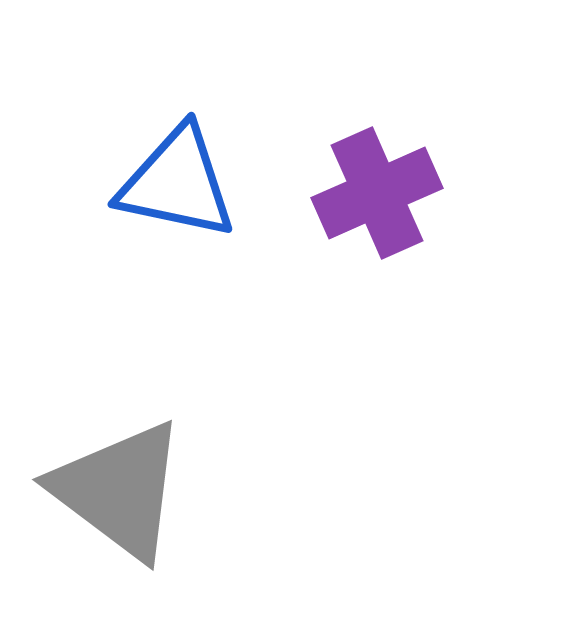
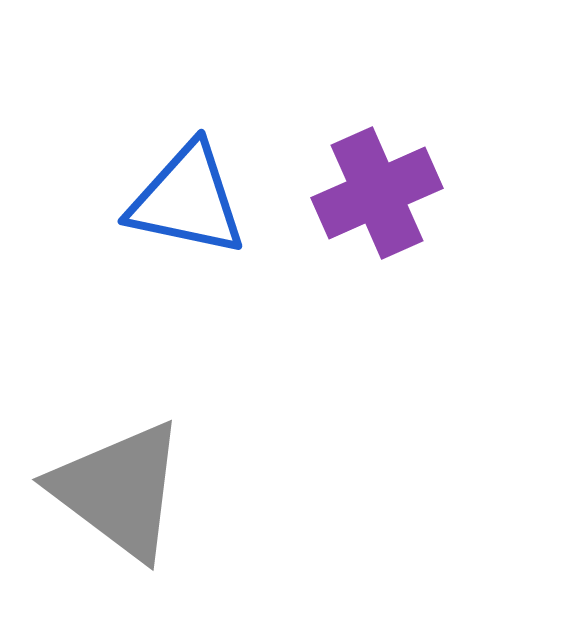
blue triangle: moved 10 px right, 17 px down
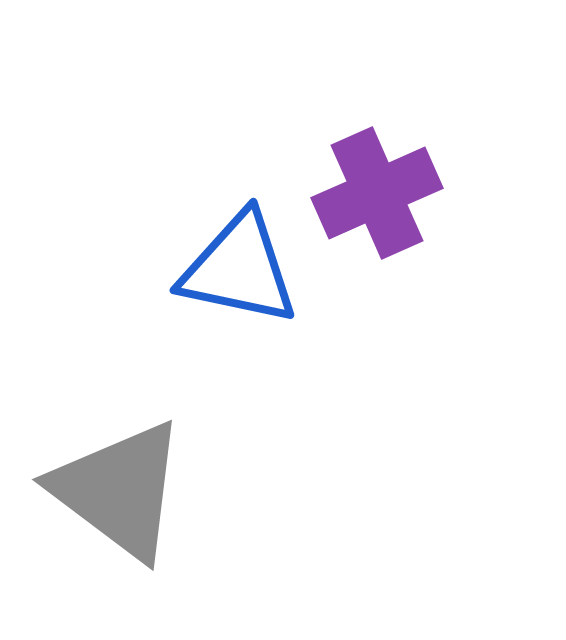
blue triangle: moved 52 px right, 69 px down
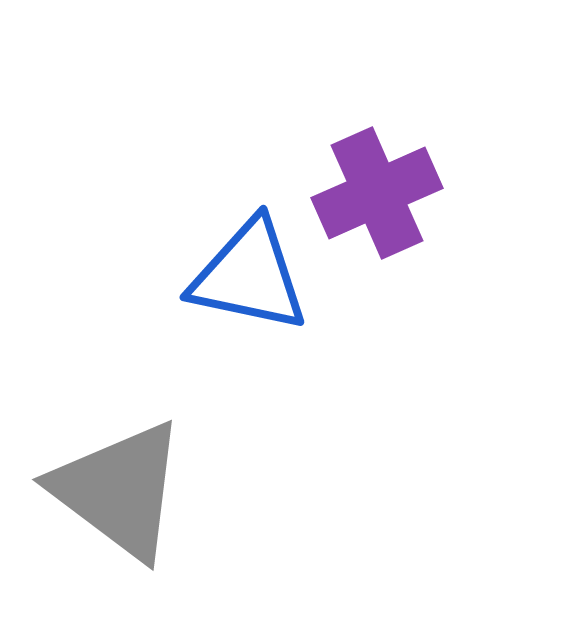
blue triangle: moved 10 px right, 7 px down
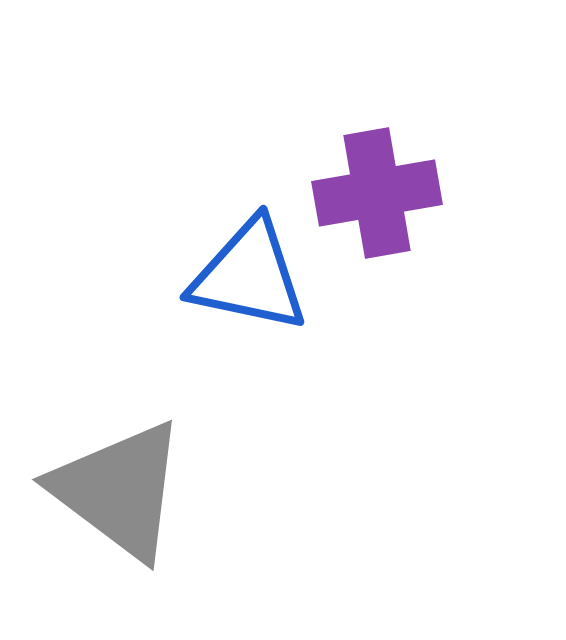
purple cross: rotated 14 degrees clockwise
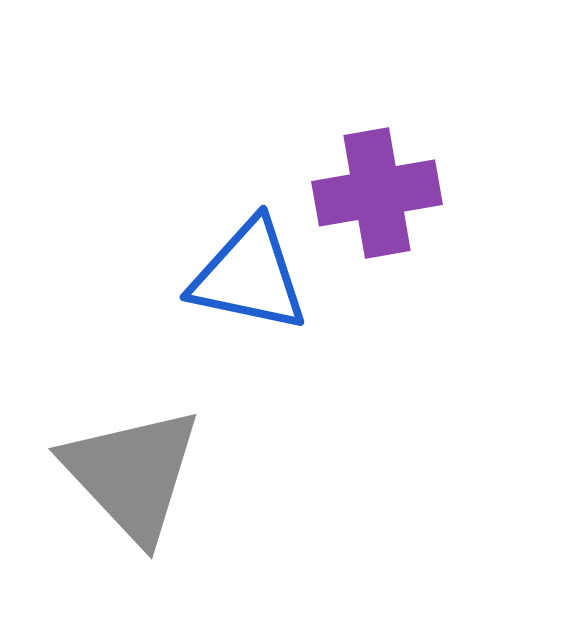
gray triangle: moved 13 px right, 16 px up; rotated 10 degrees clockwise
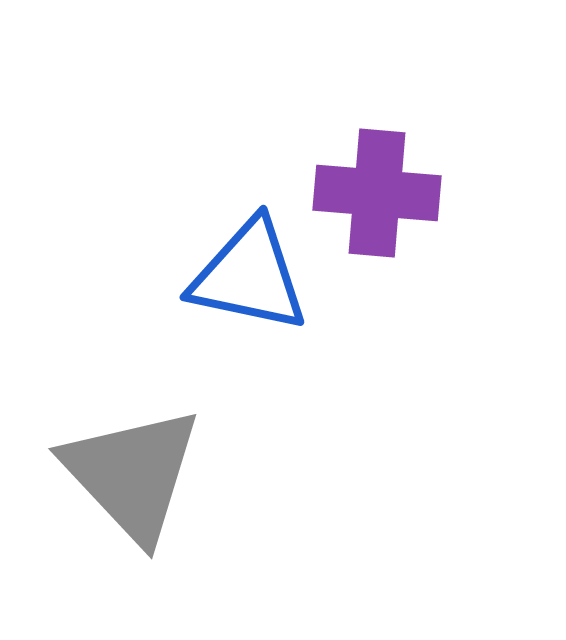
purple cross: rotated 15 degrees clockwise
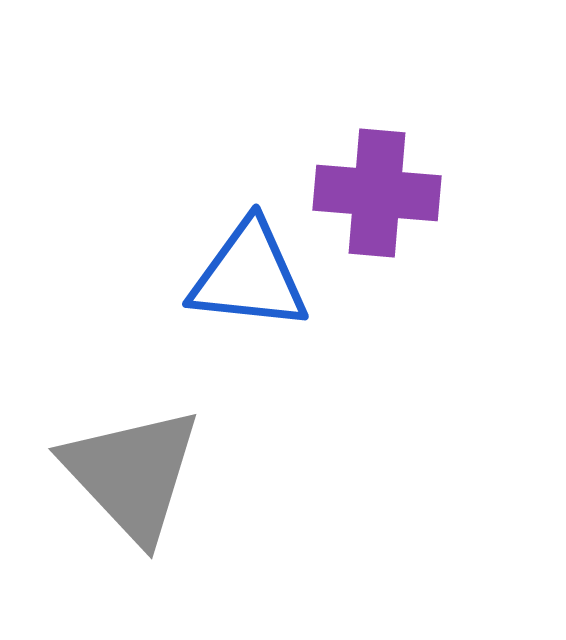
blue triangle: rotated 6 degrees counterclockwise
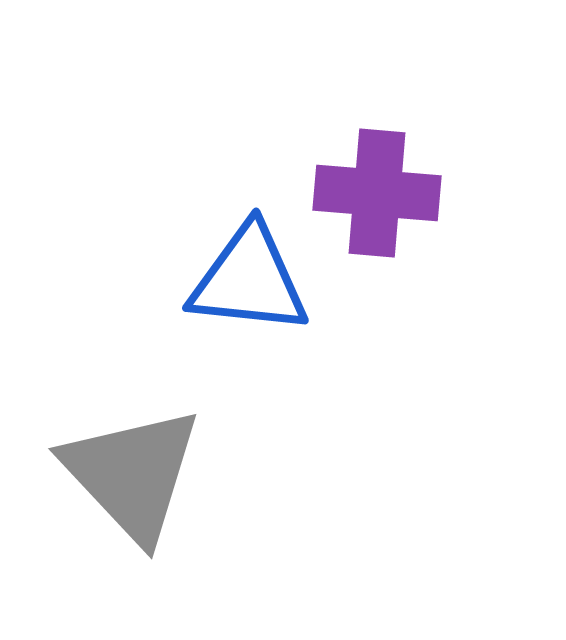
blue triangle: moved 4 px down
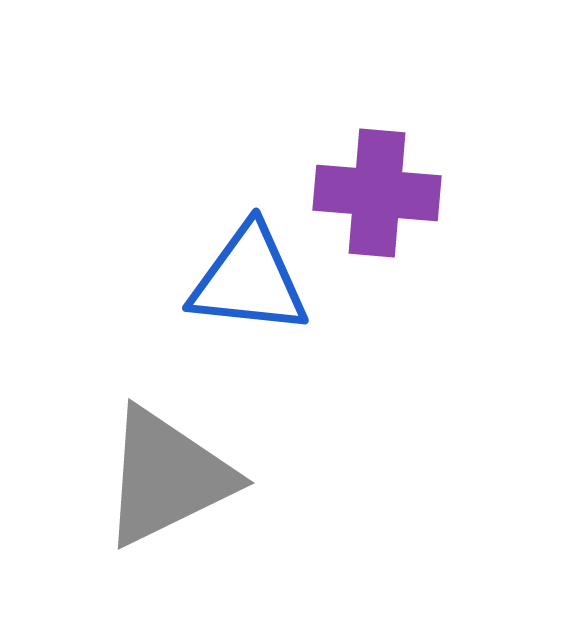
gray triangle: moved 35 px right, 3 px down; rotated 47 degrees clockwise
